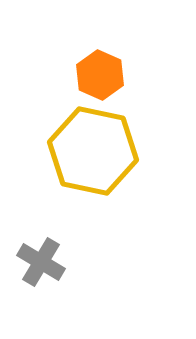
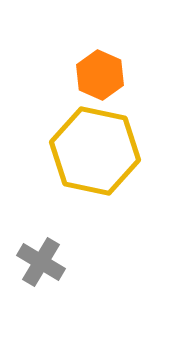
yellow hexagon: moved 2 px right
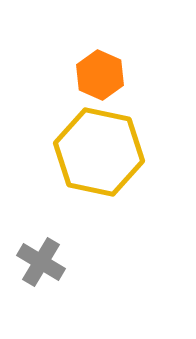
yellow hexagon: moved 4 px right, 1 px down
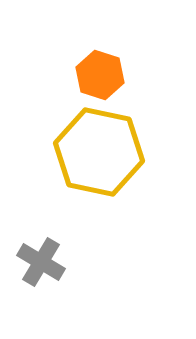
orange hexagon: rotated 6 degrees counterclockwise
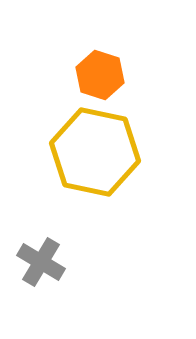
yellow hexagon: moved 4 px left
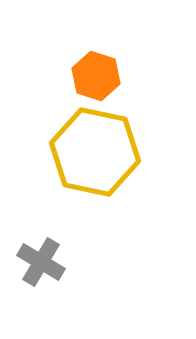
orange hexagon: moved 4 px left, 1 px down
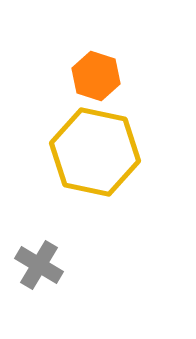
gray cross: moved 2 px left, 3 px down
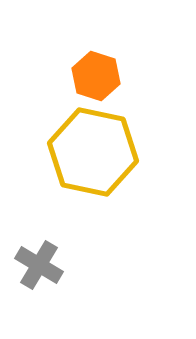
yellow hexagon: moved 2 px left
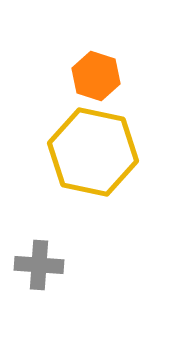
gray cross: rotated 27 degrees counterclockwise
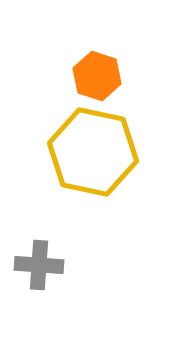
orange hexagon: moved 1 px right
